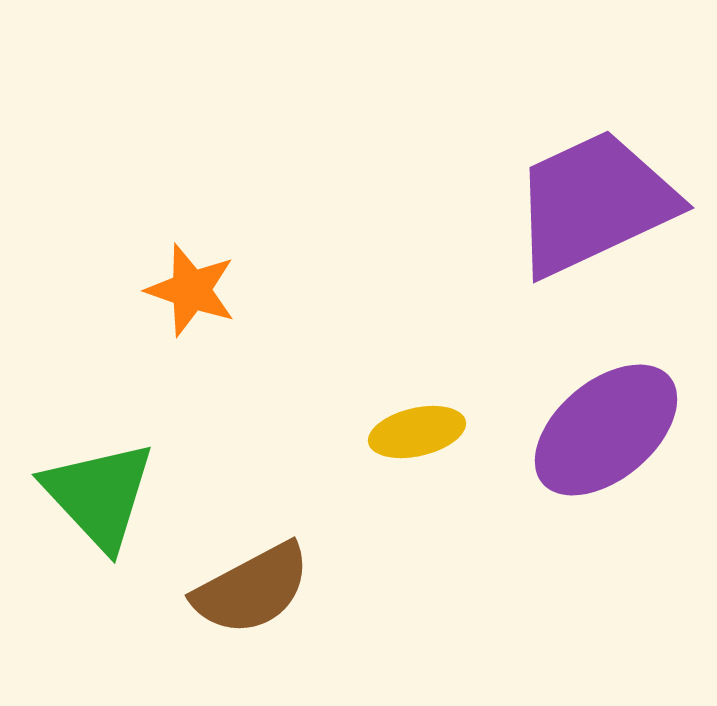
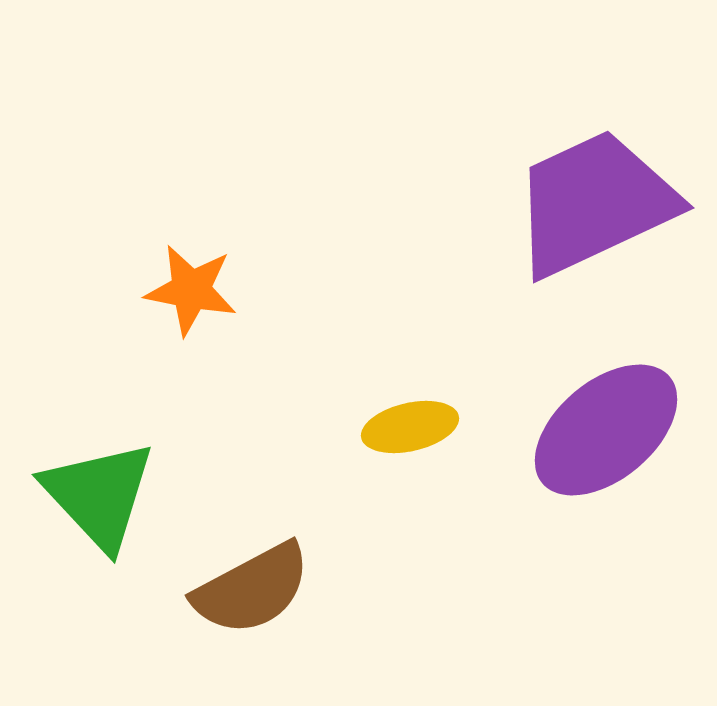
orange star: rotated 8 degrees counterclockwise
yellow ellipse: moved 7 px left, 5 px up
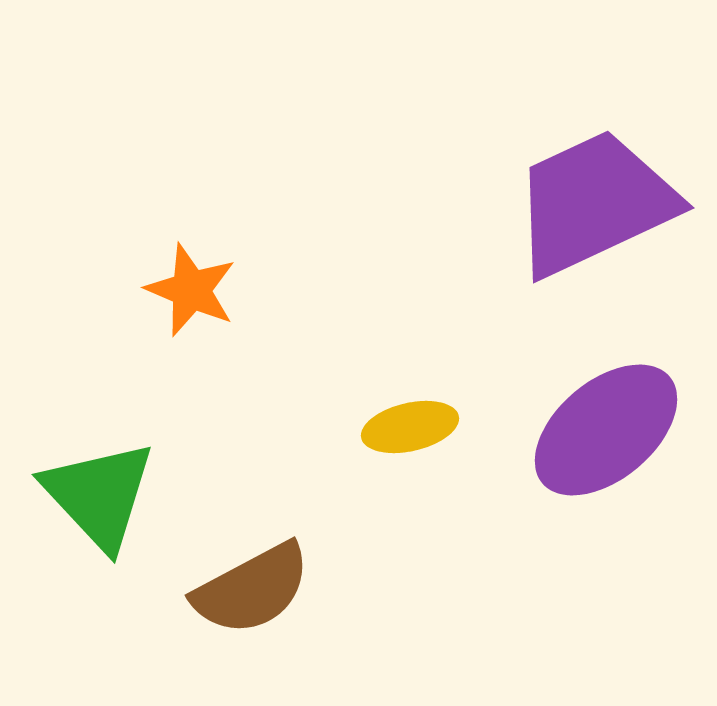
orange star: rotated 12 degrees clockwise
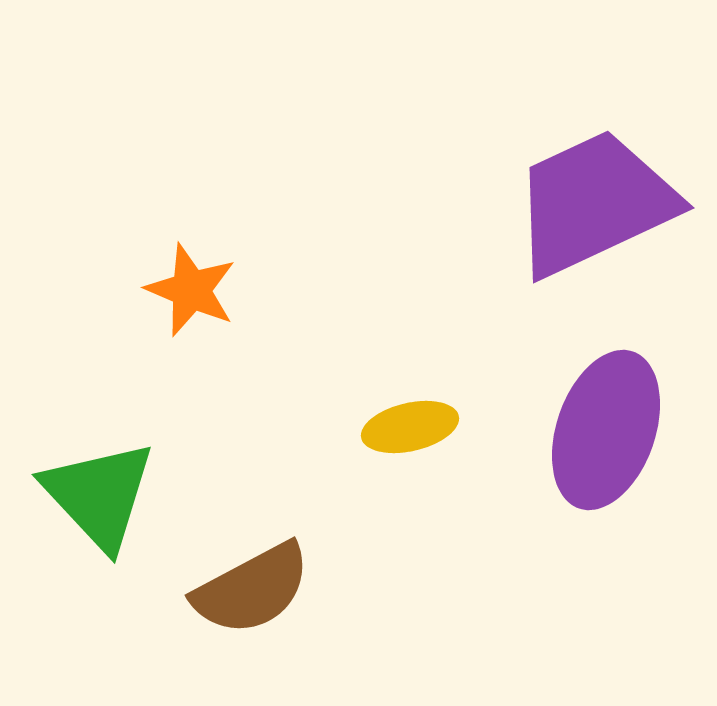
purple ellipse: rotated 31 degrees counterclockwise
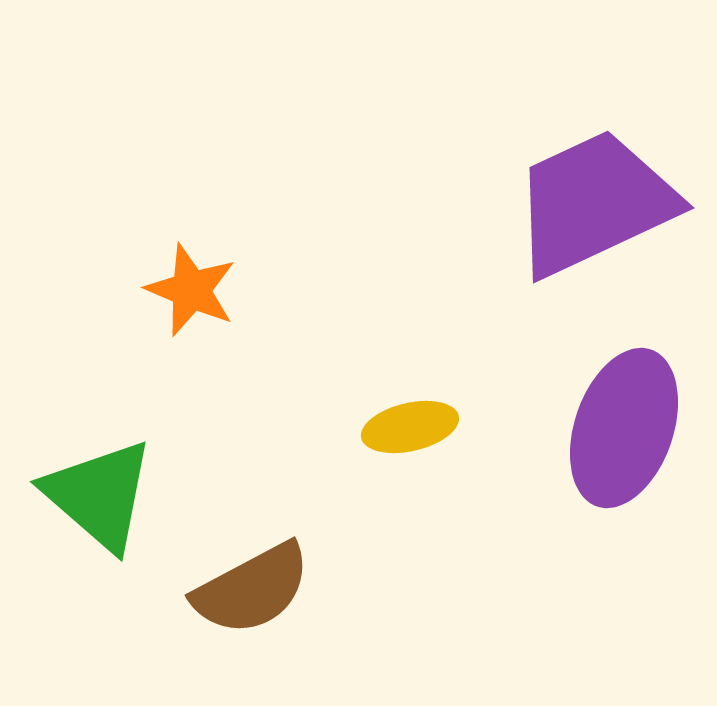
purple ellipse: moved 18 px right, 2 px up
green triangle: rotated 6 degrees counterclockwise
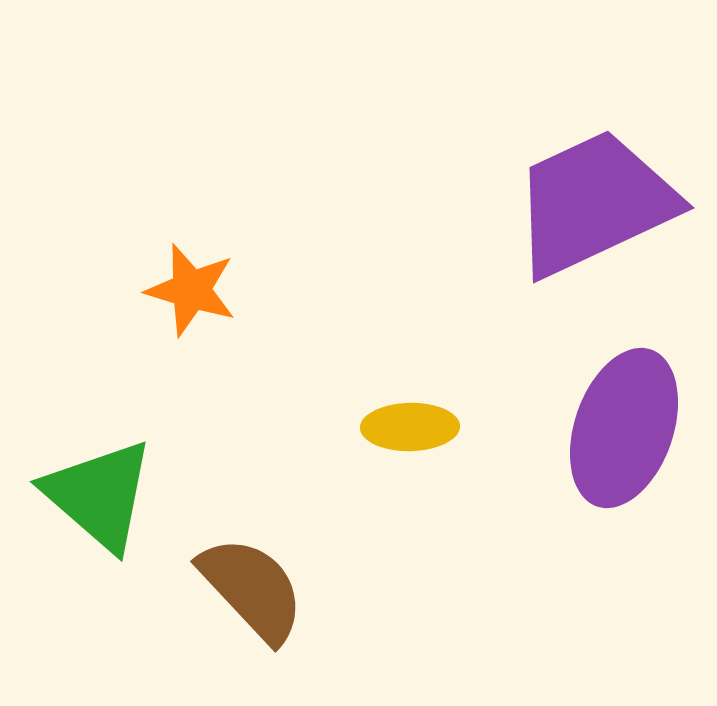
orange star: rotated 6 degrees counterclockwise
yellow ellipse: rotated 12 degrees clockwise
brown semicircle: rotated 105 degrees counterclockwise
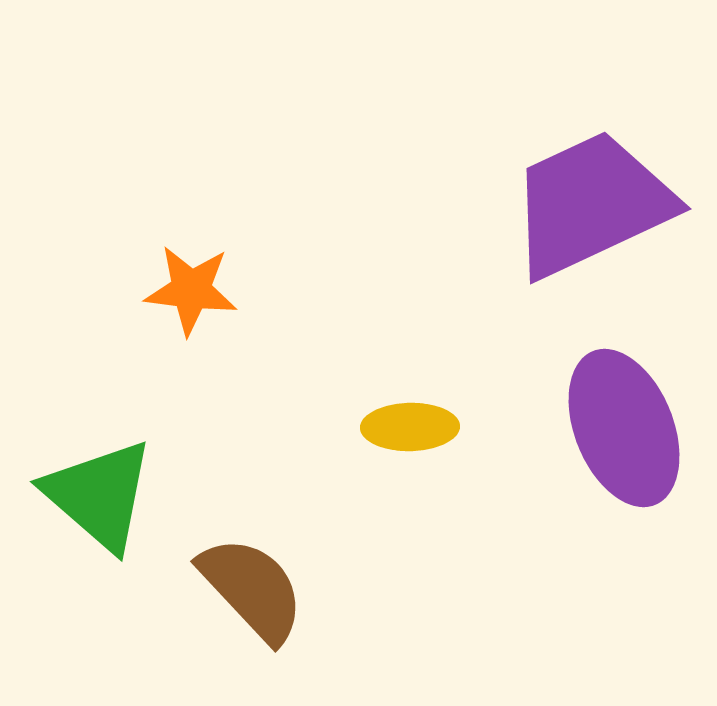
purple trapezoid: moved 3 px left, 1 px down
orange star: rotated 10 degrees counterclockwise
purple ellipse: rotated 41 degrees counterclockwise
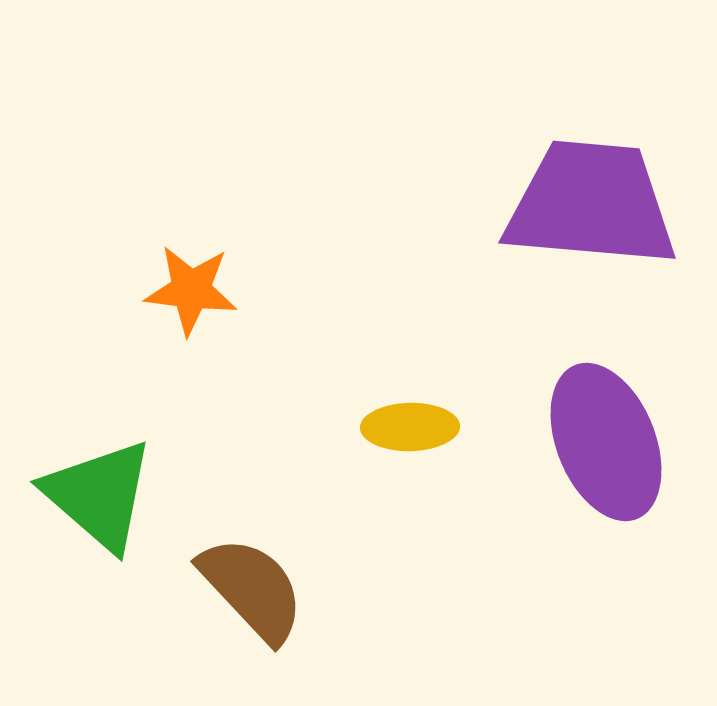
purple trapezoid: rotated 30 degrees clockwise
purple ellipse: moved 18 px left, 14 px down
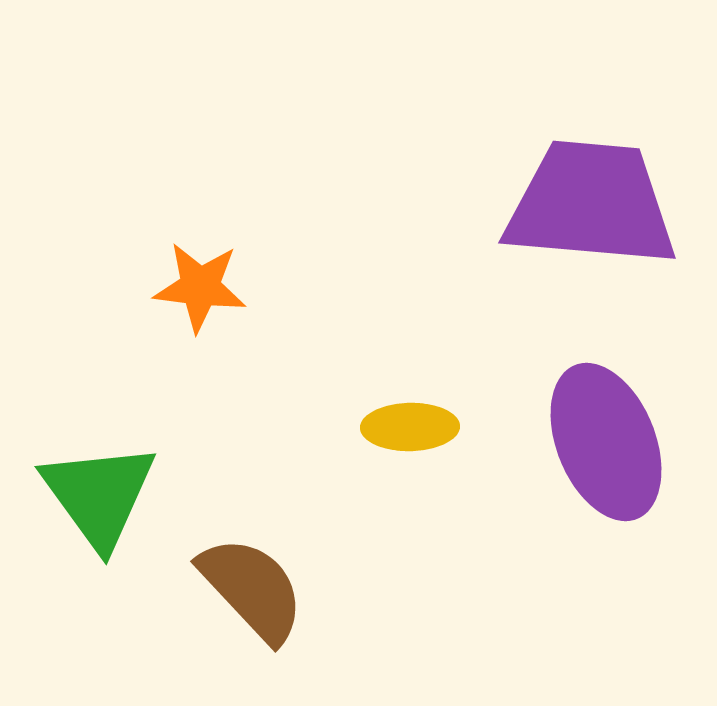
orange star: moved 9 px right, 3 px up
green triangle: rotated 13 degrees clockwise
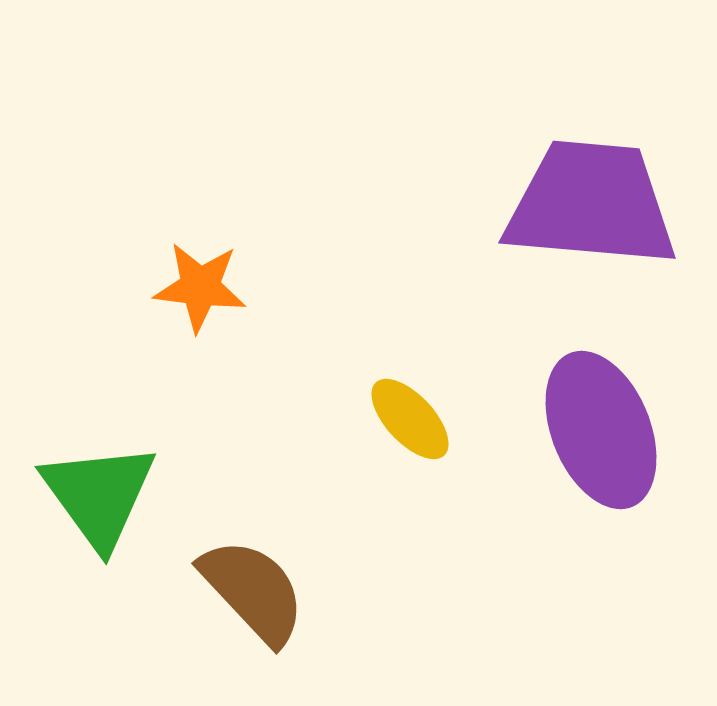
yellow ellipse: moved 8 px up; rotated 48 degrees clockwise
purple ellipse: moved 5 px left, 12 px up
brown semicircle: moved 1 px right, 2 px down
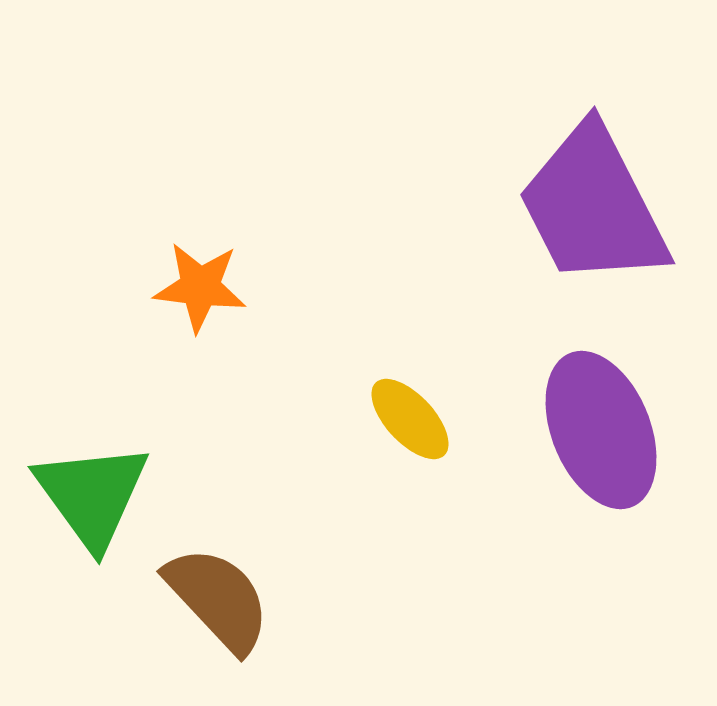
purple trapezoid: moved 2 px right, 2 px down; rotated 122 degrees counterclockwise
green triangle: moved 7 px left
brown semicircle: moved 35 px left, 8 px down
